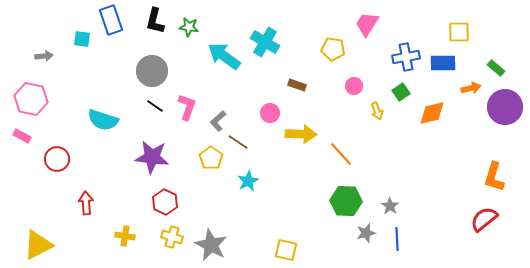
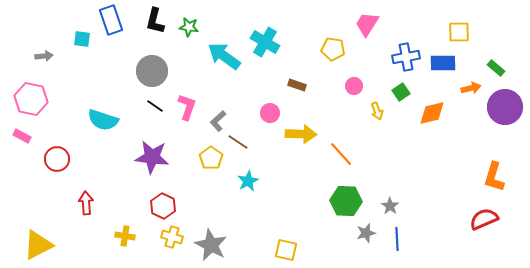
red hexagon at (165, 202): moved 2 px left, 4 px down
red semicircle at (484, 219): rotated 16 degrees clockwise
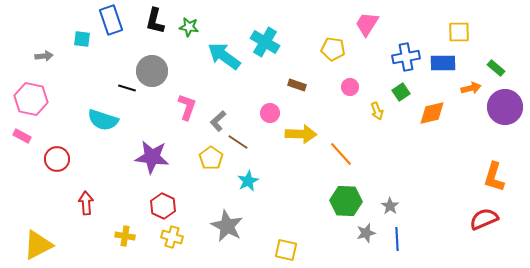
pink circle at (354, 86): moved 4 px left, 1 px down
black line at (155, 106): moved 28 px left, 18 px up; rotated 18 degrees counterclockwise
gray star at (211, 245): moved 16 px right, 19 px up
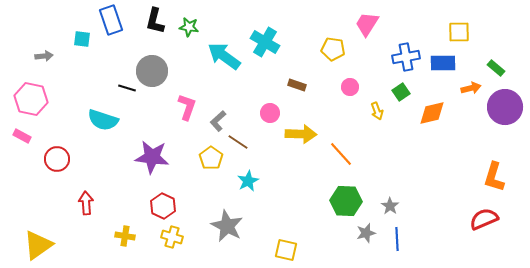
yellow triangle at (38, 245): rotated 8 degrees counterclockwise
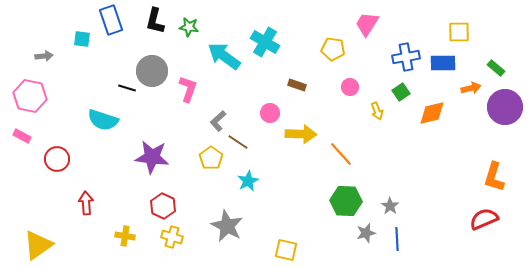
pink hexagon at (31, 99): moved 1 px left, 3 px up
pink L-shape at (187, 107): moved 1 px right, 18 px up
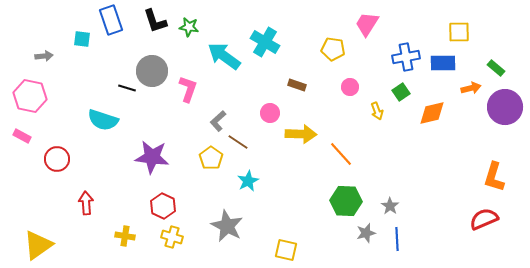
black L-shape at (155, 21): rotated 32 degrees counterclockwise
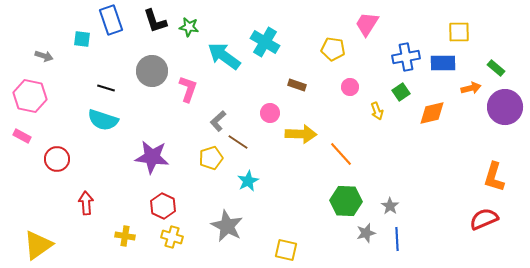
gray arrow at (44, 56): rotated 24 degrees clockwise
black line at (127, 88): moved 21 px left
yellow pentagon at (211, 158): rotated 20 degrees clockwise
